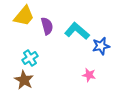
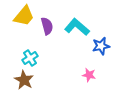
cyan L-shape: moved 4 px up
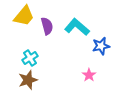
pink star: rotated 24 degrees clockwise
brown star: moved 4 px right; rotated 24 degrees clockwise
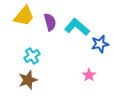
purple semicircle: moved 3 px right, 4 px up
blue star: moved 1 px left, 2 px up
cyan cross: moved 2 px right, 2 px up
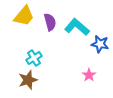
blue star: rotated 24 degrees clockwise
cyan cross: moved 2 px right, 2 px down
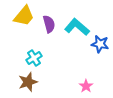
purple semicircle: moved 1 px left, 2 px down
pink star: moved 3 px left, 11 px down
brown star: moved 2 px down
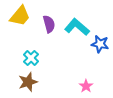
yellow trapezoid: moved 4 px left
cyan cross: moved 3 px left; rotated 14 degrees counterclockwise
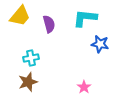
cyan L-shape: moved 8 px right, 9 px up; rotated 35 degrees counterclockwise
cyan cross: rotated 35 degrees clockwise
pink star: moved 2 px left, 1 px down
